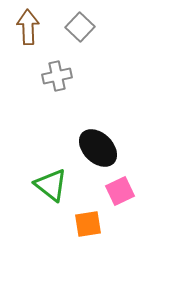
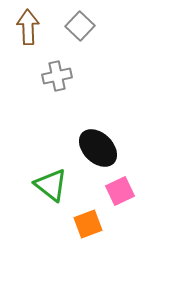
gray square: moved 1 px up
orange square: rotated 12 degrees counterclockwise
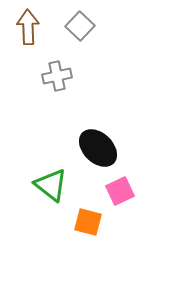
orange square: moved 2 px up; rotated 36 degrees clockwise
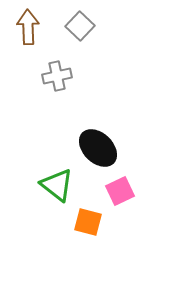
green triangle: moved 6 px right
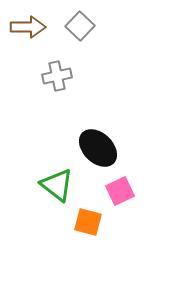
brown arrow: rotated 92 degrees clockwise
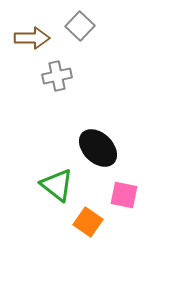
brown arrow: moved 4 px right, 11 px down
pink square: moved 4 px right, 4 px down; rotated 36 degrees clockwise
orange square: rotated 20 degrees clockwise
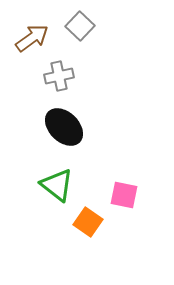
brown arrow: rotated 36 degrees counterclockwise
gray cross: moved 2 px right
black ellipse: moved 34 px left, 21 px up
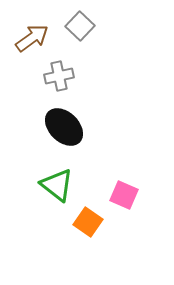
pink square: rotated 12 degrees clockwise
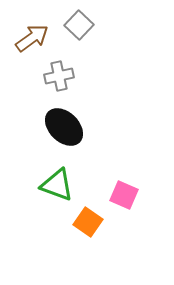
gray square: moved 1 px left, 1 px up
green triangle: rotated 18 degrees counterclockwise
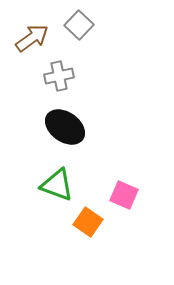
black ellipse: moved 1 px right; rotated 9 degrees counterclockwise
